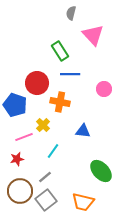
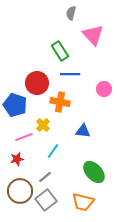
green ellipse: moved 7 px left, 1 px down
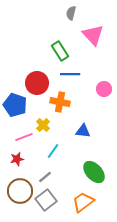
orange trapezoid: rotated 130 degrees clockwise
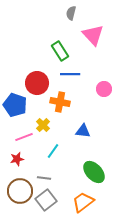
gray line: moved 1 px left, 1 px down; rotated 48 degrees clockwise
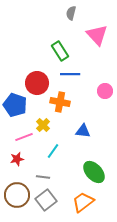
pink triangle: moved 4 px right
pink circle: moved 1 px right, 2 px down
gray line: moved 1 px left, 1 px up
brown circle: moved 3 px left, 4 px down
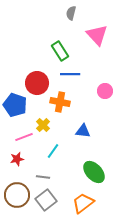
orange trapezoid: moved 1 px down
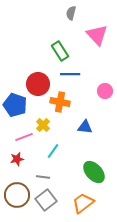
red circle: moved 1 px right, 1 px down
blue triangle: moved 2 px right, 4 px up
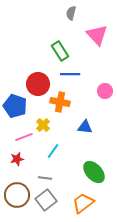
blue pentagon: moved 1 px down
gray line: moved 2 px right, 1 px down
